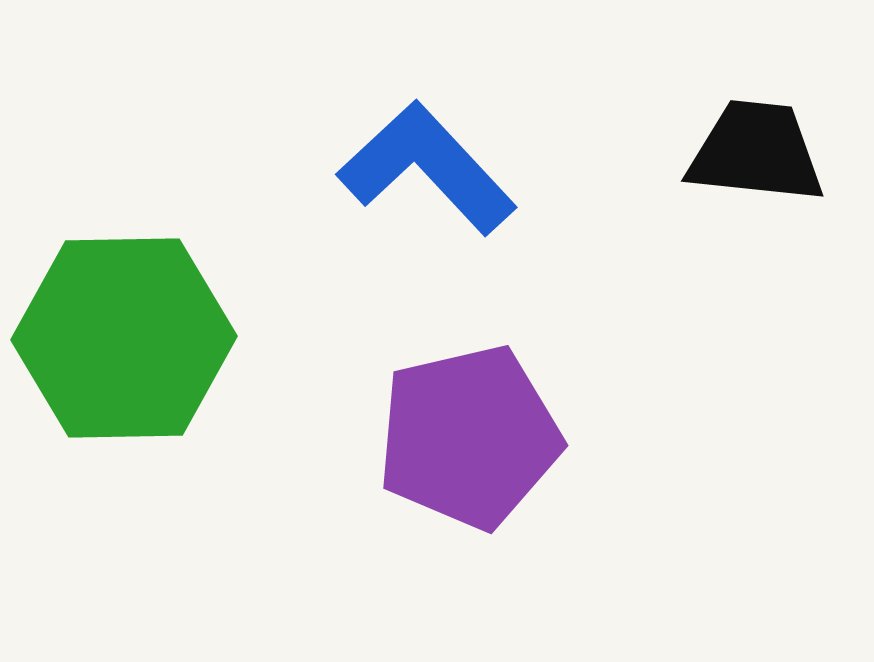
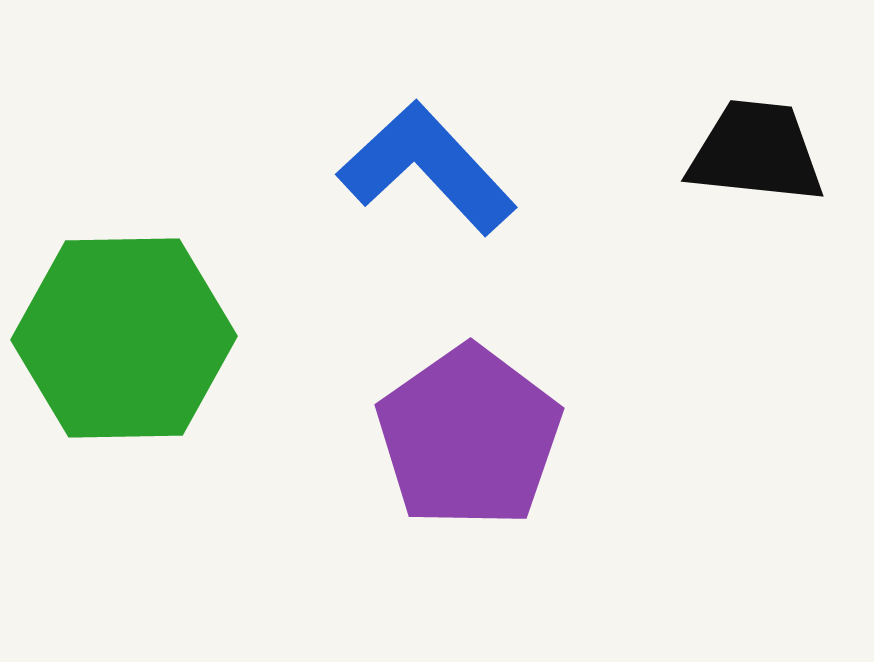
purple pentagon: rotated 22 degrees counterclockwise
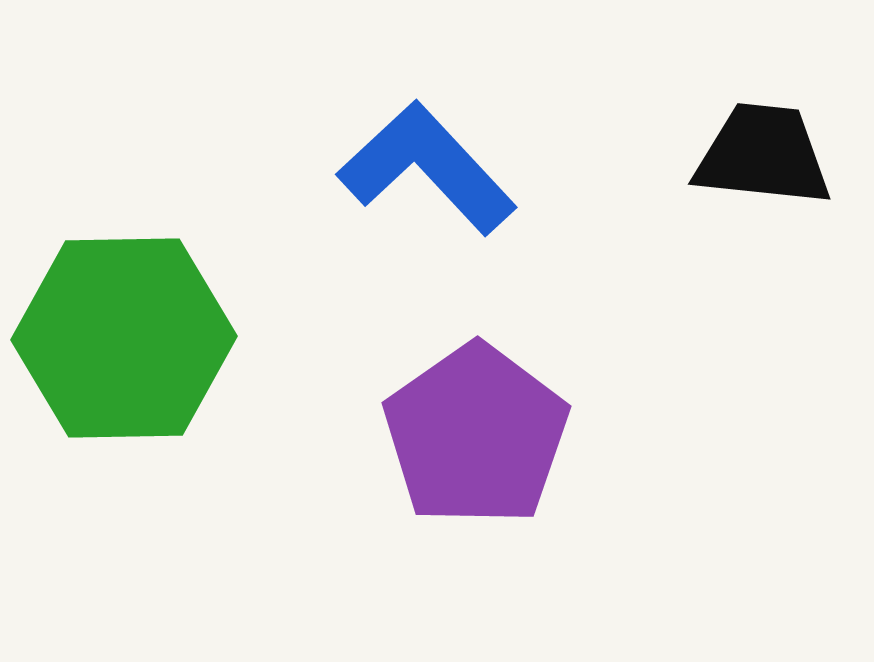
black trapezoid: moved 7 px right, 3 px down
purple pentagon: moved 7 px right, 2 px up
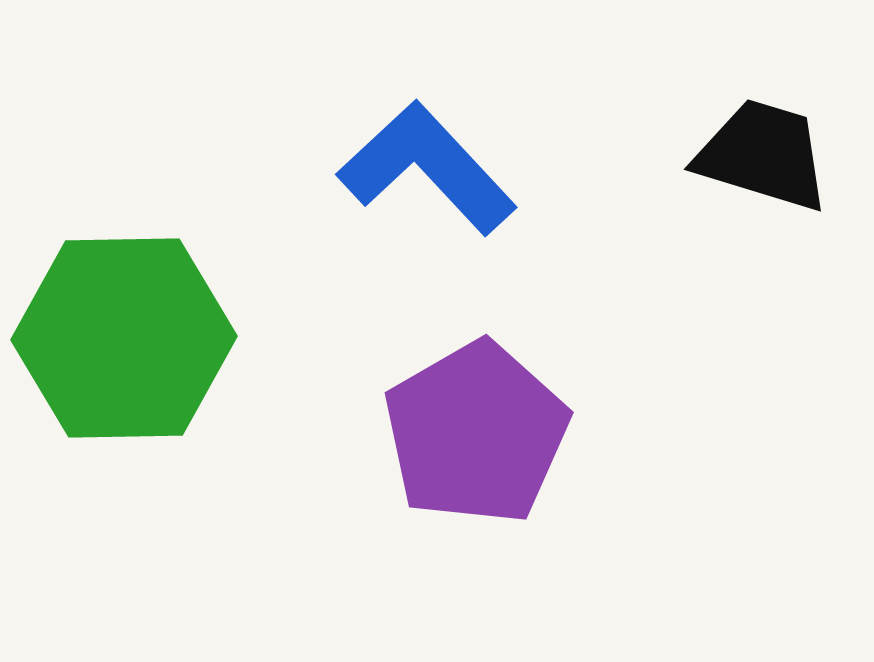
black trapezoid: rotated 11 degrees clockwise
purple pentagon: moved 2 px up; rotated 5 degrees clockwise
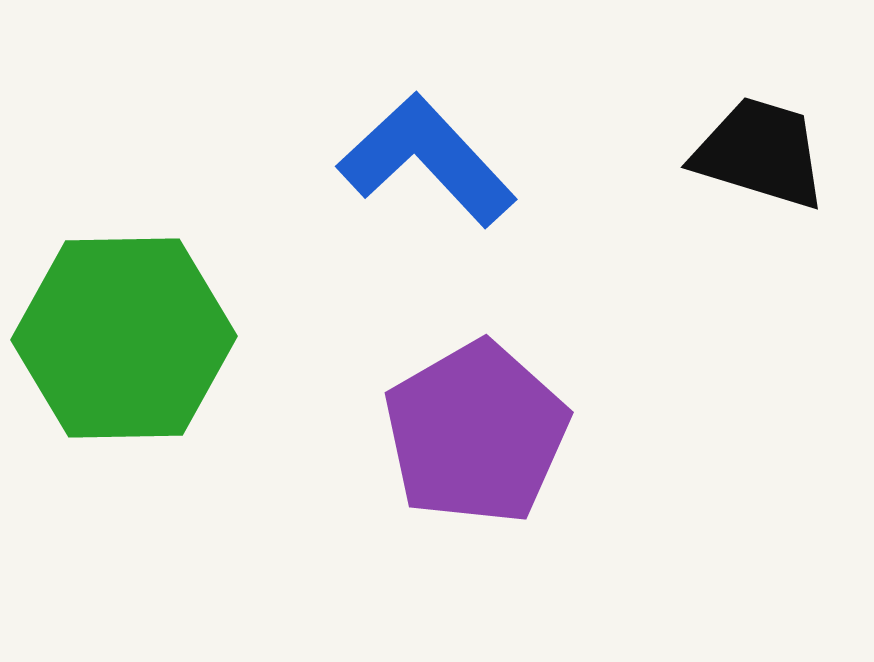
black trapezoid: moved 3 px left, 2 px up
blue L-shape: moved 8 px up
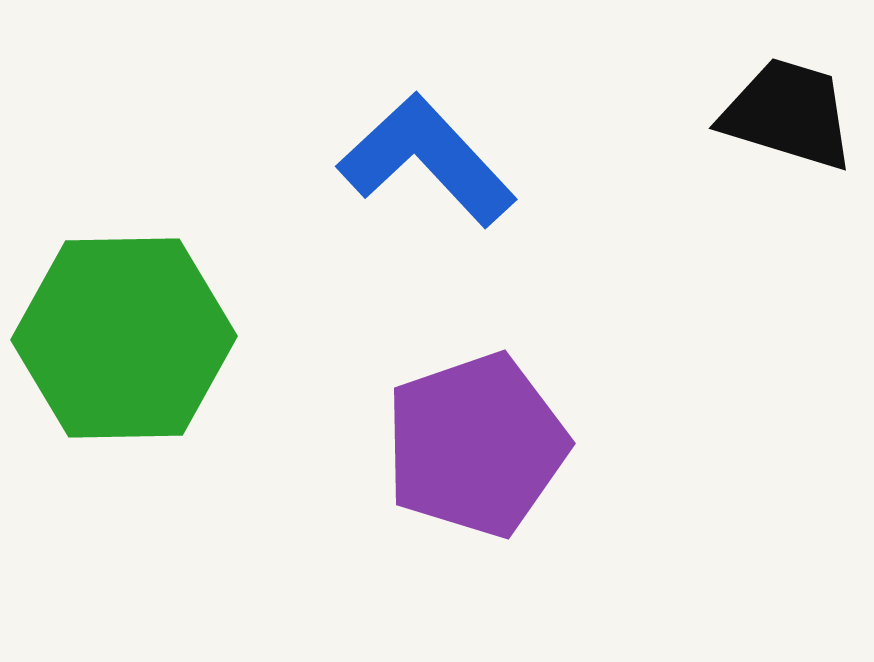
black trapezoid: moved 28 px right, 39 px up
purple pentagon: moved 12 px down; rotated 11 degrees clockwise
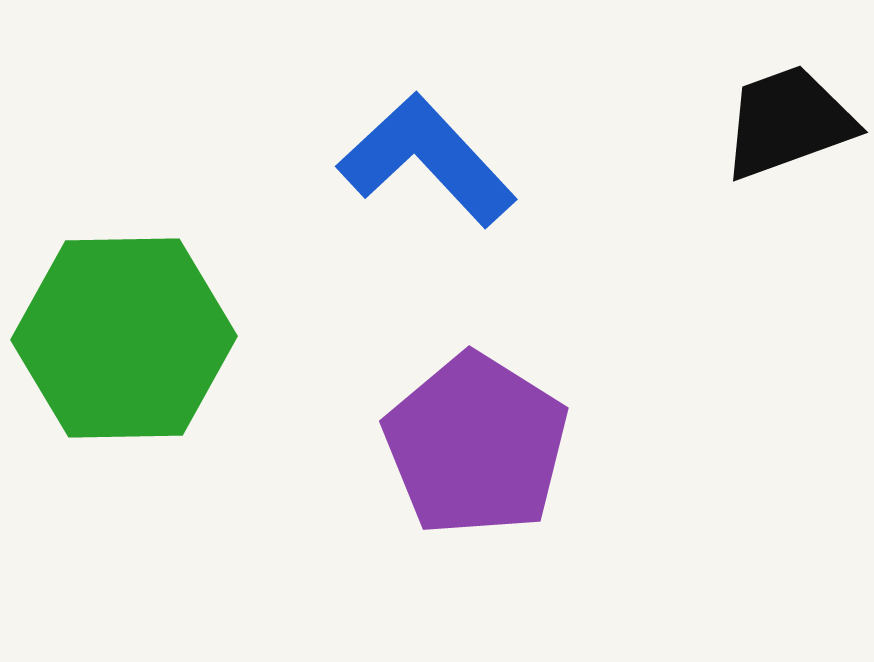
black trapezoid: moved 8 px down; rotated 37 degrees counterclockwise
purple pentagon: rotated 21 degrees counterclockwise
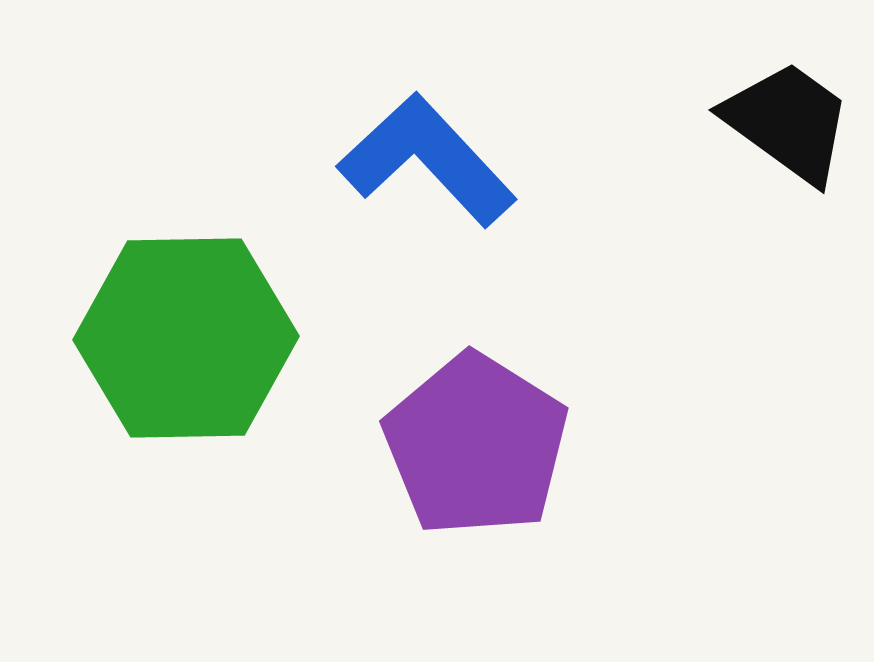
black trapezoid: rotated 56 degrees clockwise
green hexagon: moved 62 px right
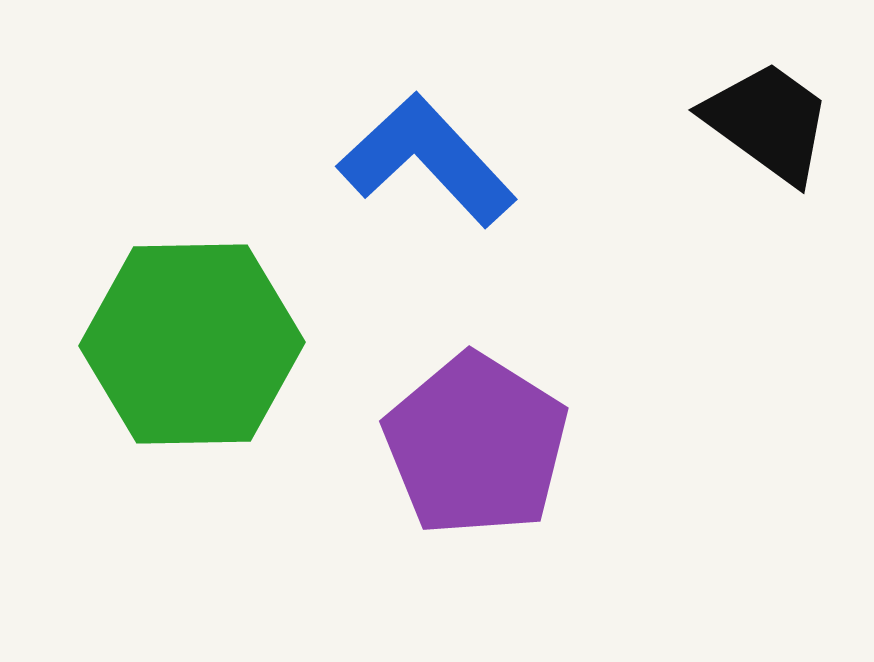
black trapezoid: moved 20 px left
green hexagon: moved 6 px right, 6 px down
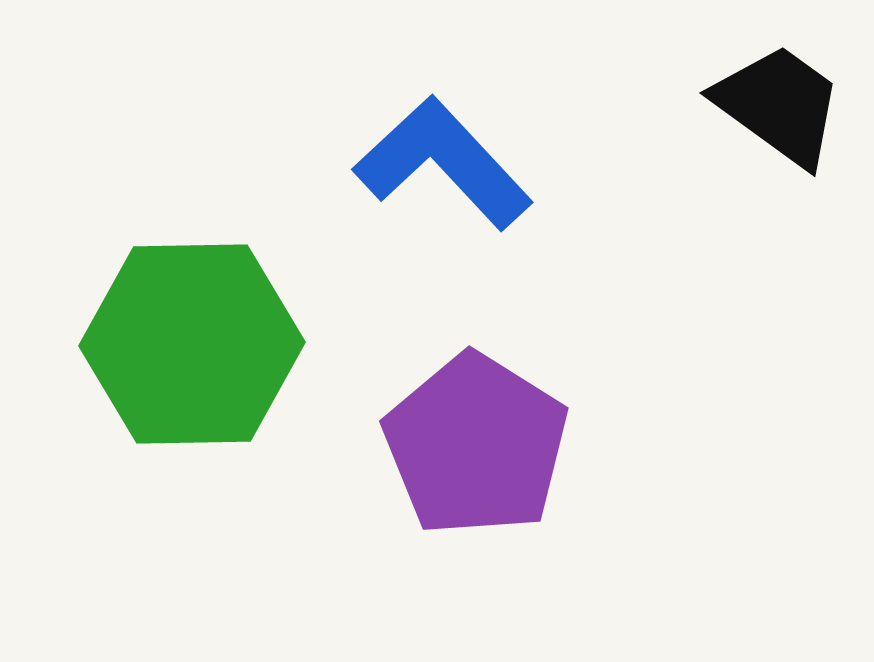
black trapezoid: moved 11 px right, 17 px up
blue L-shape: moved 16 px right, 3 px down
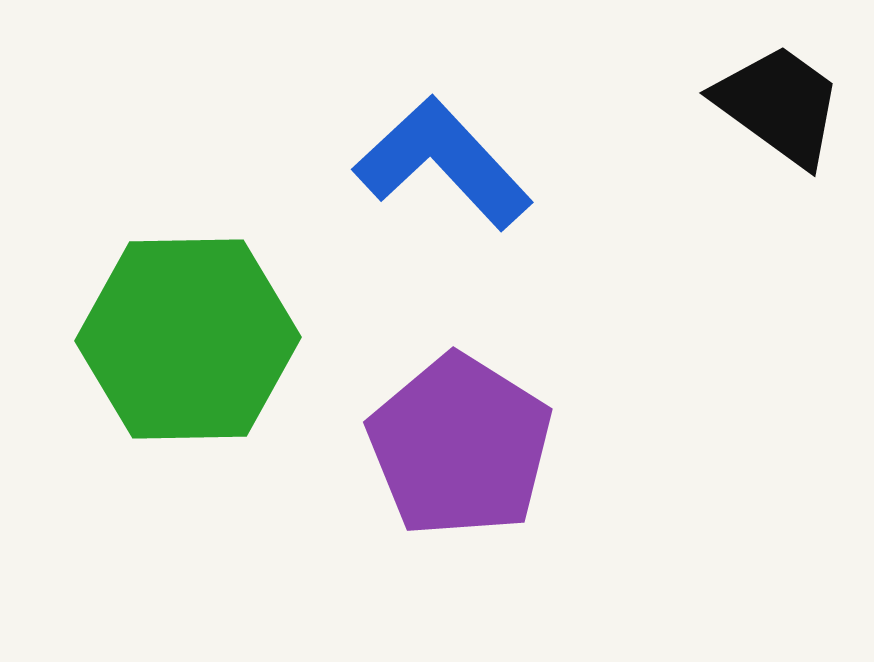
green hexagon: moved 4 px left, 5 px up
purple pentagon: moved 16 px left, 1 px down
